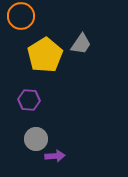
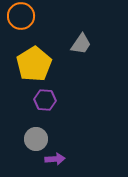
yellow pentagon: moved 11 px left, 9 px down
purple hexagon: moved 16 px right
purple arrow: moved 3 px down
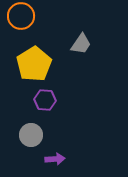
gray circle: moved 5 px left, 4 px up
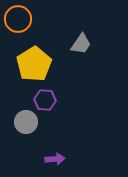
orange circle: moved 3 px left, 3 px down
gray circle: moved 5 px left, 13 px up
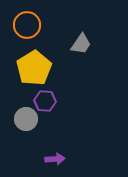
orange circle: moved 9 px right, 6 px down
yellow pentagon: moved 4 px down
purple hexagon: moved 1 px down
gray circle: moved 3 px up
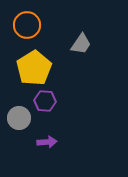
gray circle: moved 7 px left, 1 px up
purple arrow: moved 8 px left, 17 px up
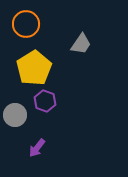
orange circle: moved 1 px left, 1 px up
purple hexagon: rotated 15 degrees clockwise
gray circle: moved 4 px left, 3 px up
purple arrow: moved 10 px left, 6 px down; rotated 132 degrees clockwise
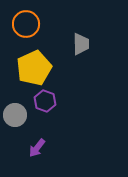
gray trapezoid: rotated 35 degrees counterclockwise
yellow pentagon: rotated 8 degrees clockwise
